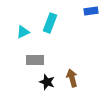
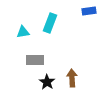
blue rectangle: moved 2 px left
cyan triangle: rotated 16 degrees clockwise
brown arrow: rotated 12 degrees clockwise
black star: rotated 14 degrees clockwise
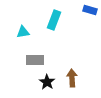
blue rectangle: moved 1 px right, 1 px up; rotated 24 degrees clockwise
cyan rectangle: moved 4 px right, 3 px up
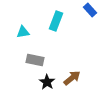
blue rectangle: rotated 32 degrees clockwise
cyan rectangle: moved 2 px right, 1 px down
gray rectangle: rotated 12 degrees clockwise
brown arrow: rotated 54 degrees clockwise
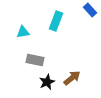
black star: rotated 14 degrees clockwise
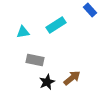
cyan rectangle: moved 4 px down; rotated 36 degrees clockwise
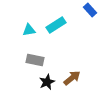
cyan triangle: moved 6 px right, 2 px up
